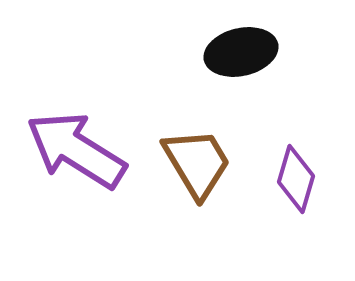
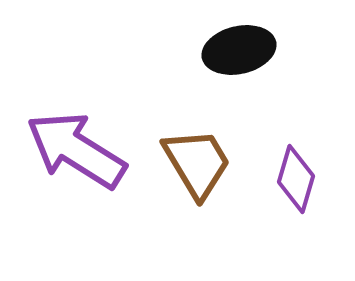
black ellipse: moved 2 px left, 2 px up
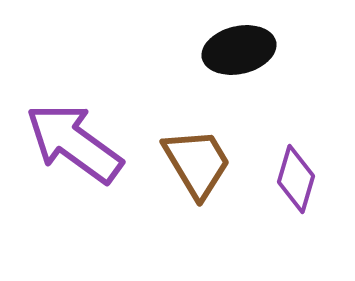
purple arrow: moved 2 px left, 7 px up; rotated 4 degrees clockwise
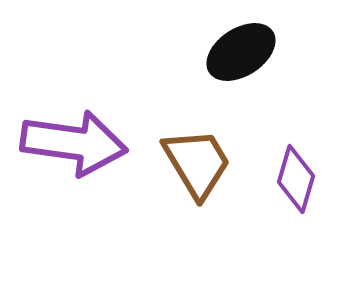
black ellipse: moved 2 px right, 2 px down; rotated 20 degrees counterclockwise
purple arrow: rotated 152 degrees clockwise
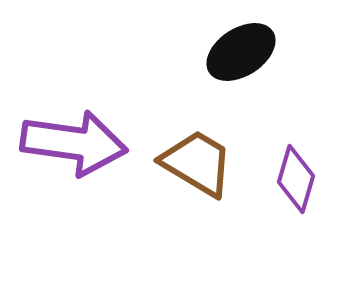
brown trapezoid: rotated 28 degrees counterclockwise
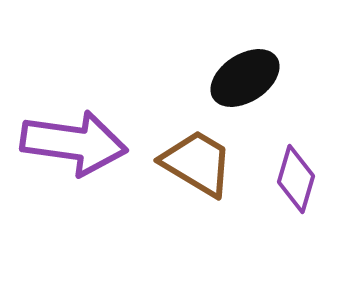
black ellipse: moved 4 px right, 26 px down
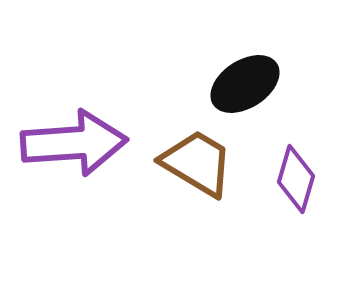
black ellipse: moved 6 px down
purple arrow: rotated 12 degrees counterclockwise
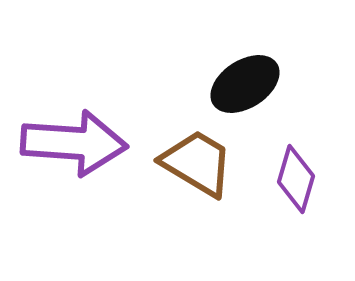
purple arrow: rotated 8 degrees clockwise
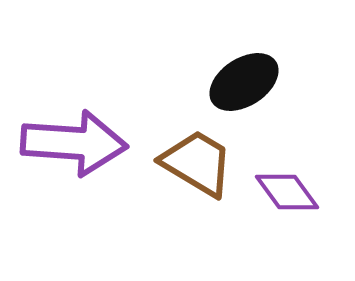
black ellipse: moved 1 px left, 2 px up
purple diamond: moved 9 px left, 13 px down; rotated 52 degrees counterclockwise
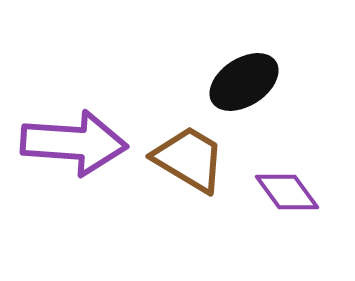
brown trapezoid: moved 8 px left, 4 px up
